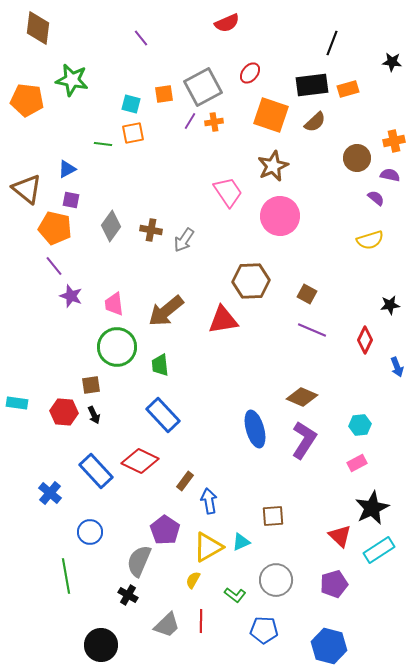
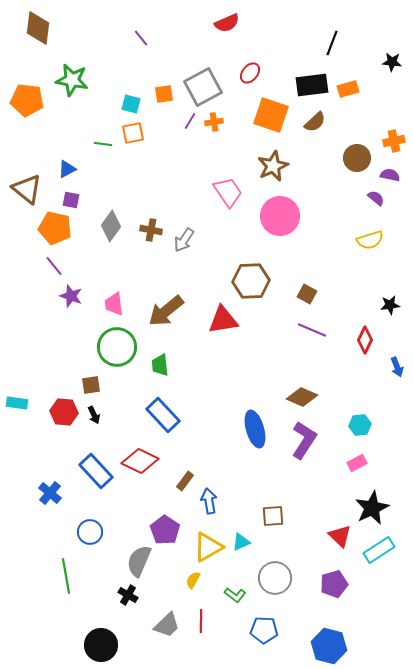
gray circle at (276, 580): moved 1 px left, 2 px up
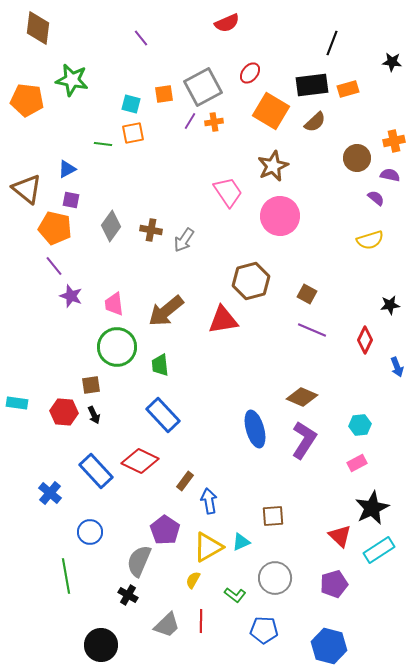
orange square at (271, 115): moved 4 px up; rotated 12 degrees clockwise
brown hexagon at (251, 281): rotated 12 degrees counterclockwise
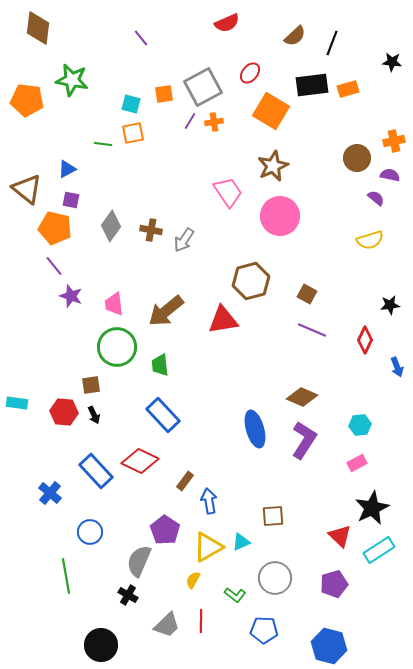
brown semicircle at (315, 122): moved 20 px left, 86 px up
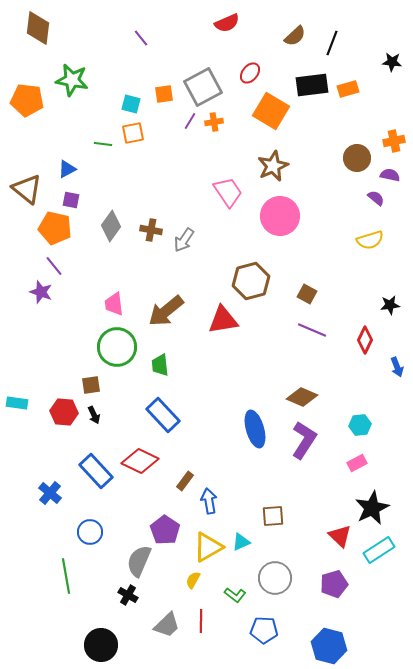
purple star at (71, 296): moved 30 px left, 4 px up
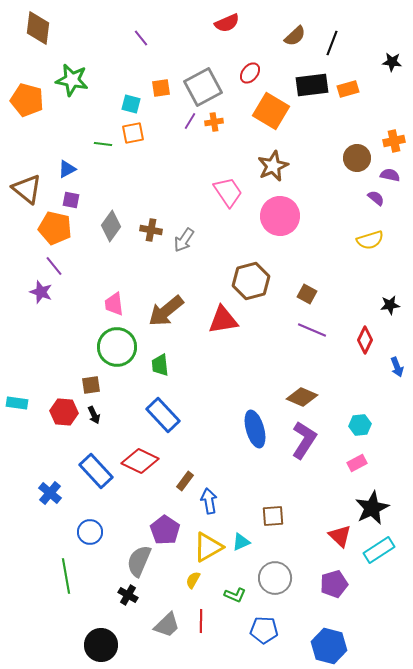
orange square at (164, 94): moved 3 px left, 6 px up
orange pentagon at (27, 100): rotated 8 degrees clockwise
green L-shape at (235, 595): rotated 15 degrees counterclockwise
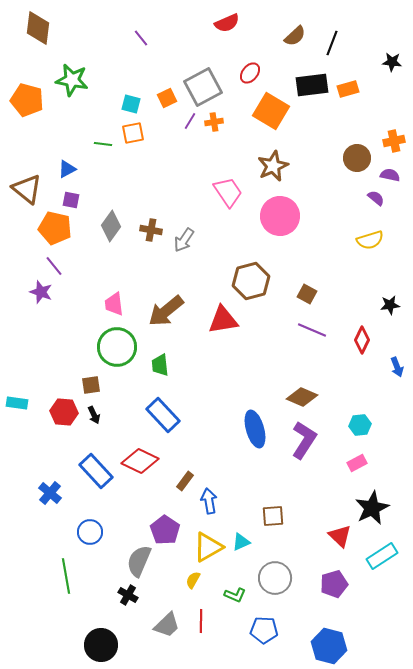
orange square at (161, 88): moved 6 px right, 10 px down; rotated 18 degrees counterclockwise
red diamond at (365, 340): moved 3 px left
cyan rectangle at (379, 550): moved 3 px right, 6 px down
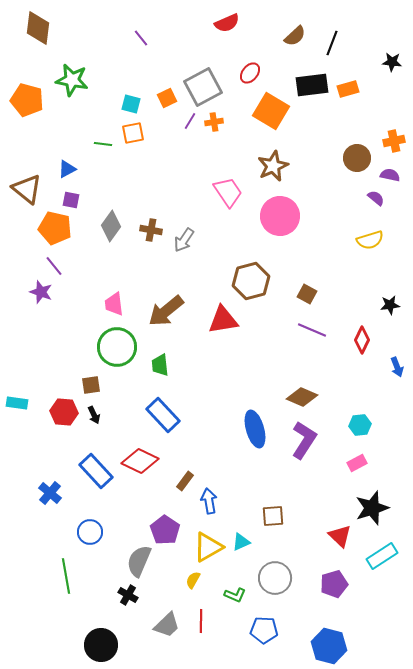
black star at (372, 508): rotated 8 degrees clockwise
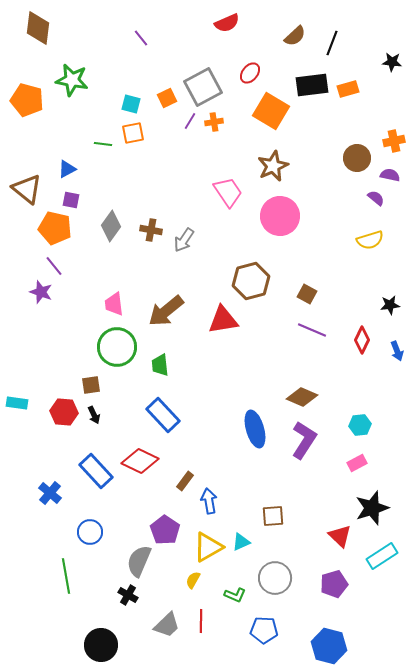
blue arrow at (397, 367): moved 16 px up
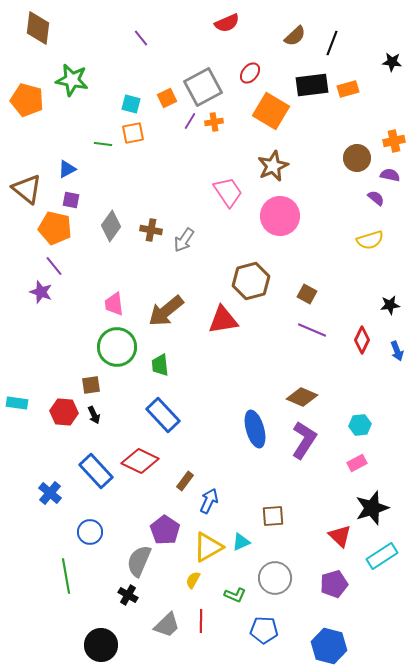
blue arrow at (209, 501): rotated 35 degrees clockwise
